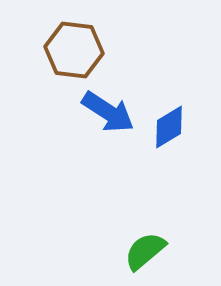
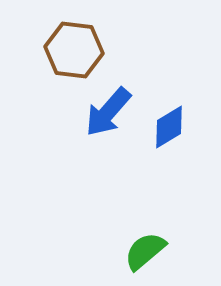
blue arrow: rotated 98 degrees clockwise
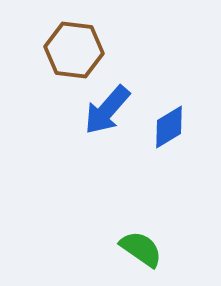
blue arrow: moved 1 px left, 2 px up
green semicircle: moved 4 px left, 2 px up; rotated 75 degrees clockwise
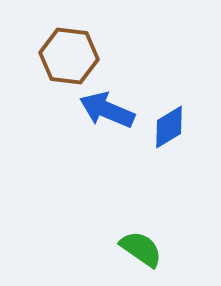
brown hexagon: moved 5 px left, 6 px down
blue arrow: rotated 72 degrees clockwise
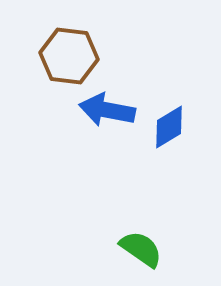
blue arrow: rotated 12 degrees counterclockwise
